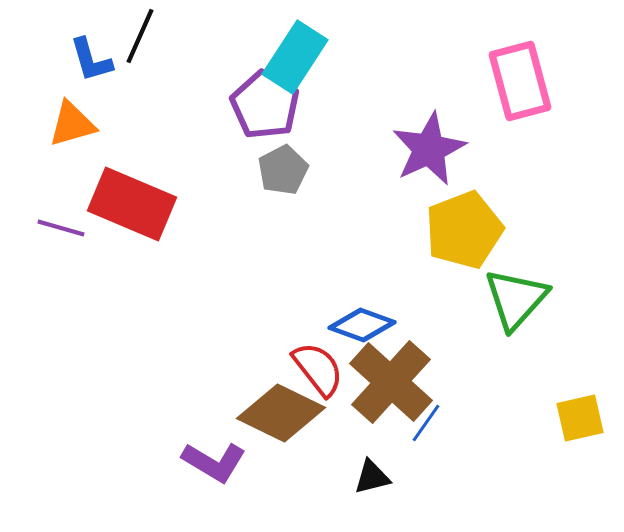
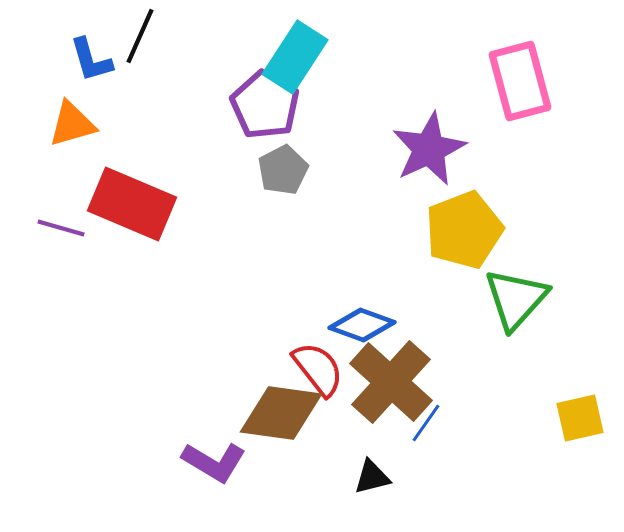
brown diamond: rotated 18 degrees counterclockwise
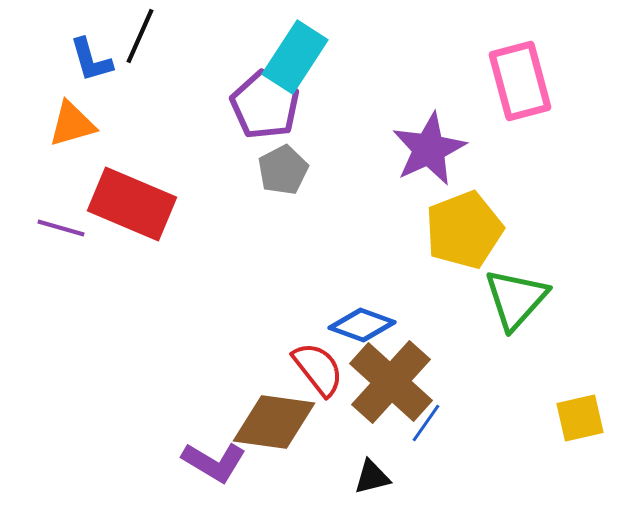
brown diamond: moved 7 px left, 9 px down
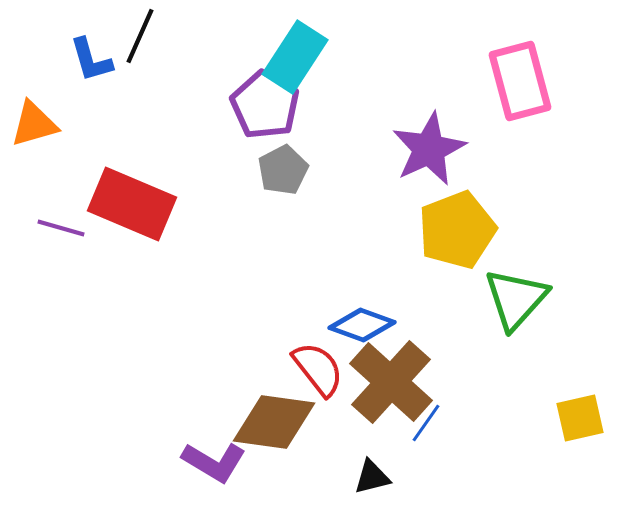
orange triangle: moved 38 px left
yellow pentagon: moved 7 px left
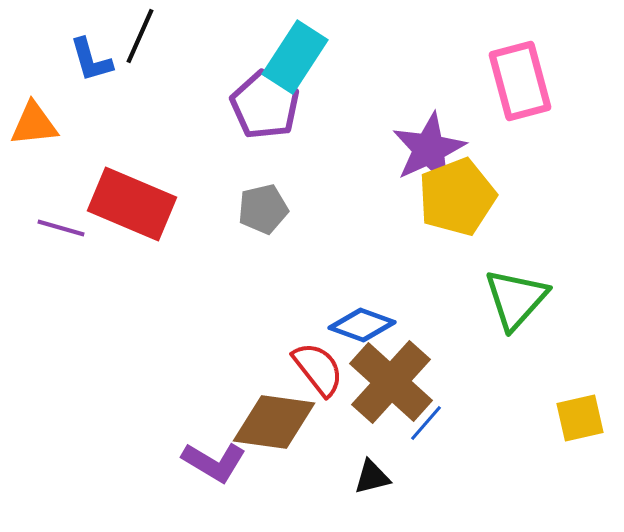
orange triangle: rotated 10 degrees clockwise
gray pentagon: moved 20 px left, 39 px down; rotated 15 degrees clockwise
yellow pentagon: moved 33 px up
blue line: rotated 6 degrees clockwise
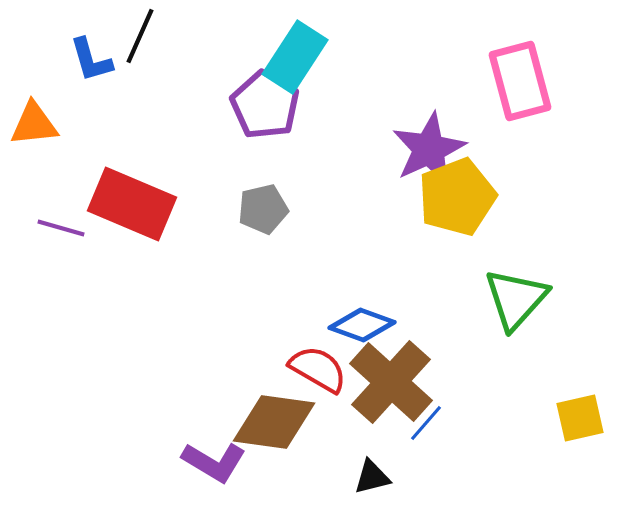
red semicircle: rotated 22 degrees counterclockwise
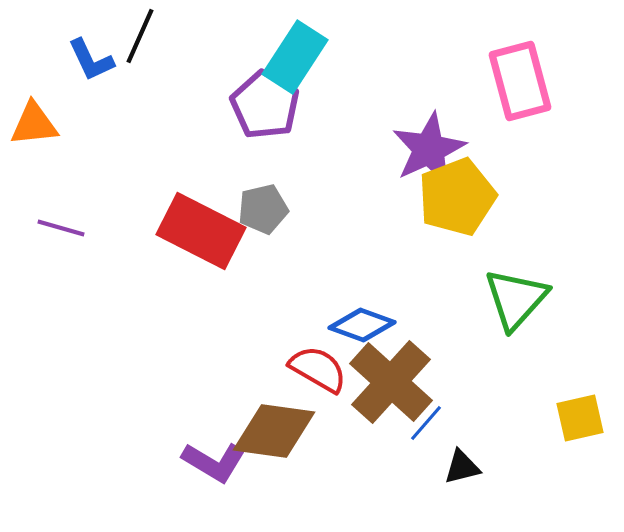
blue L-shape: rotated 9 degrees counterclockwise
red rectangle: moved 69 px right, 27 px down; rotated 4 degrees clockwise
brown diamond: moved 9 px down
black triangle: moved 90 px right, 10 px up
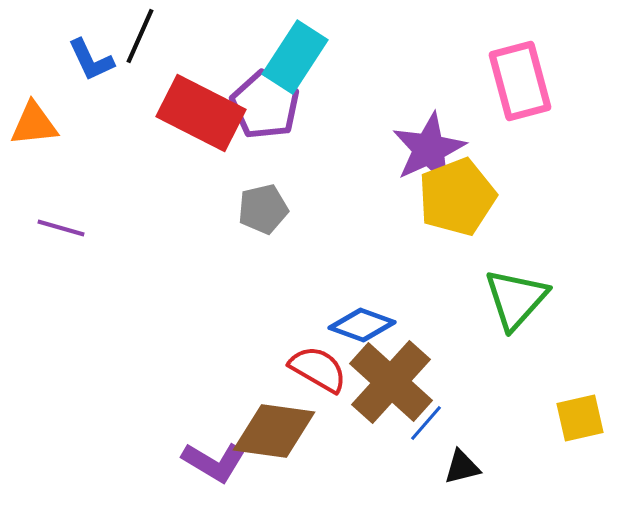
red rectangle: moved 118 px up
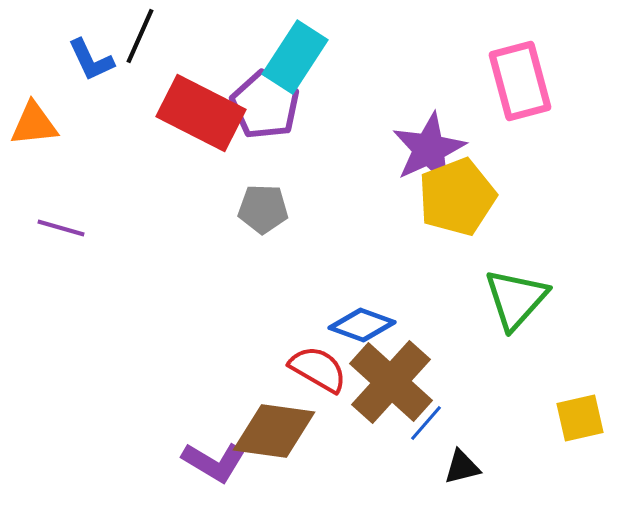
gray pentagon: rotated 15 degrees clockwise
